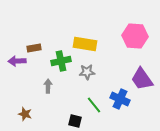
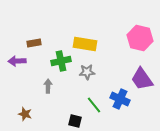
pink hexagon: moved 5 px right, 2 px down; rotated 10 degrees clockwise
brown rectangle: moved 5 px up
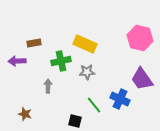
yellow rectangle: rotated 15 degrees clockwise
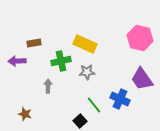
black square: moved 5 px right; rotated 32 degrees clockwise
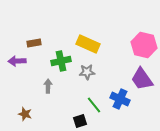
pink hexagon: moved 4 px right, 7 px down
yellow rectangle: moved 3 px right
black square: rotated 24 degrees clockwise
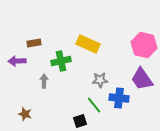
gray star: moved 13 px right, 8 px down
gray arrow: moved 4 px left, 5 px up
blue cross: moved 1 px left, 1 px up; rotated 18 degrees counterclockwise
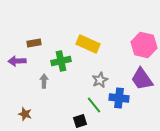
gray star: rotated 21 degrees counterclockwise
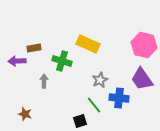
brown rectangle: moved 5 px down
green cross: moved 1 px right; rotated 30 degrees clockwise
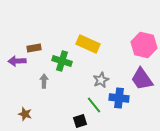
gray star: moved 1 px right
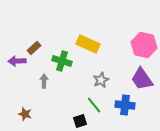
brown rectangle: rotated 32 degrees counterclockwise
blue cross: moved 6 px right, 7 px down
